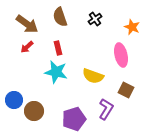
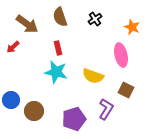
red arrow: moved 14 px left
blue circle: moved 3 px left
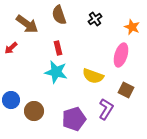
brown semicircle: moved 1 px left, 2 px up
red arrow: moved 2 px left, 1 px down
pink ellipse: rotated 30 degrees clockwise
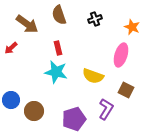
black cross: rotated 16 degrees clockwise
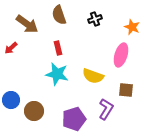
cyan star: moved 1 px right, 2 px down
brown square: rotated 21 degrees counterclockwise
